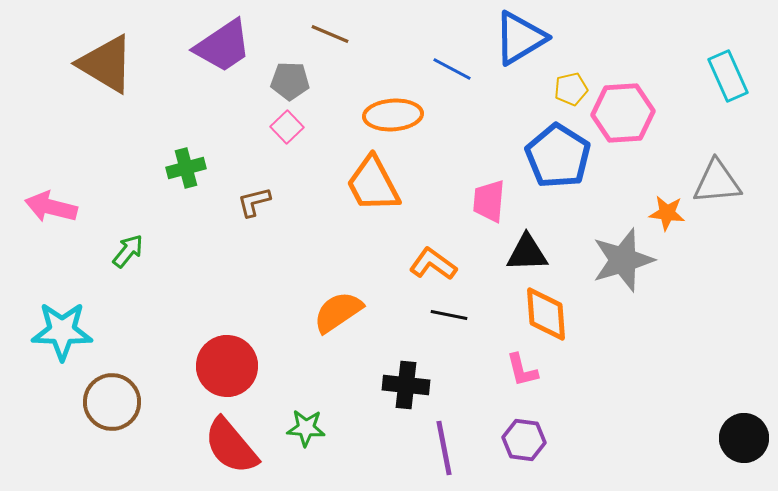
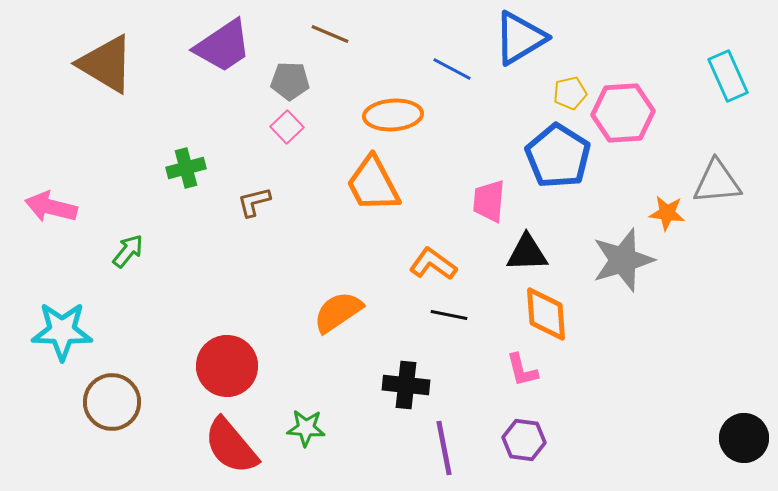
yellow pentagon: moved 1 px left, 4 px down
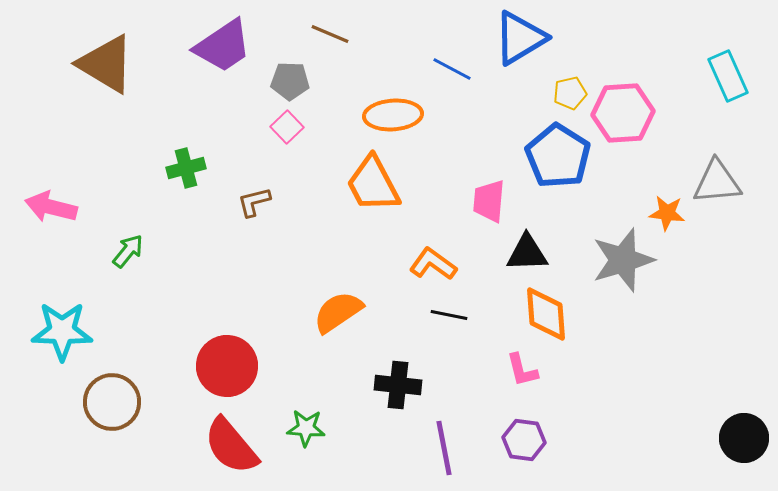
black cross: moved 8 px left
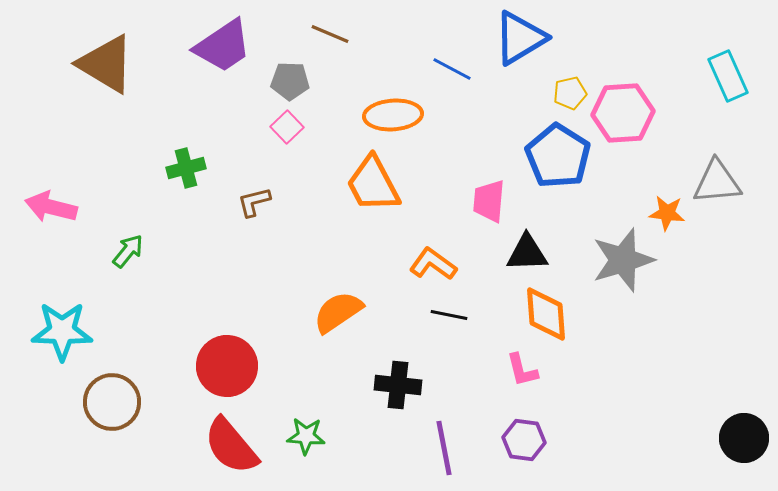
green star: moved 8 px down
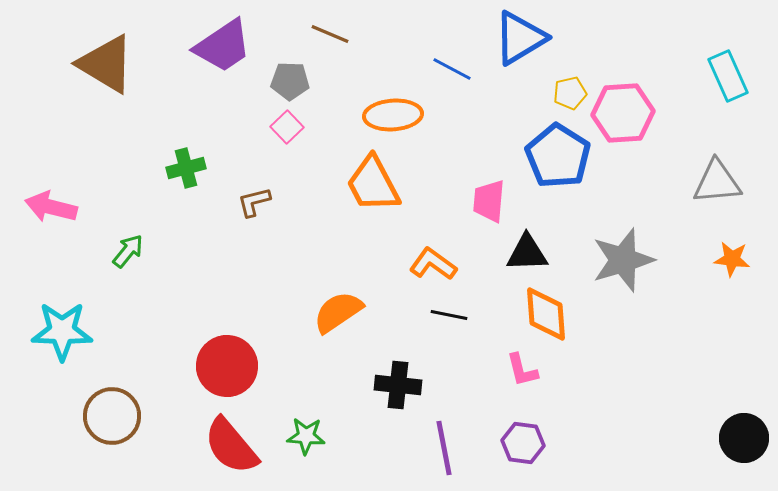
orange star: moved 65 px right, 46 px down
brown circle: moved 14 px down
purple hexagon: moved 1 px left, 3 px down
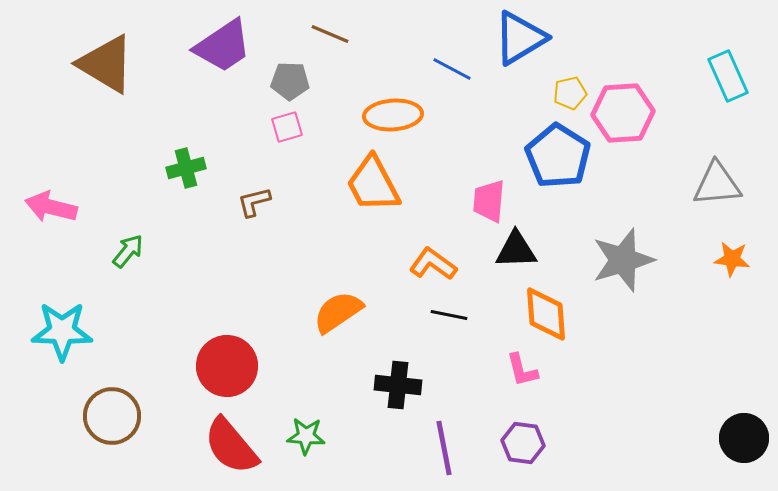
pink square: rotated 28 degrees clockwise
gray triangle: moved 2 px down
black triangle: moved 11 px left, 3 px up
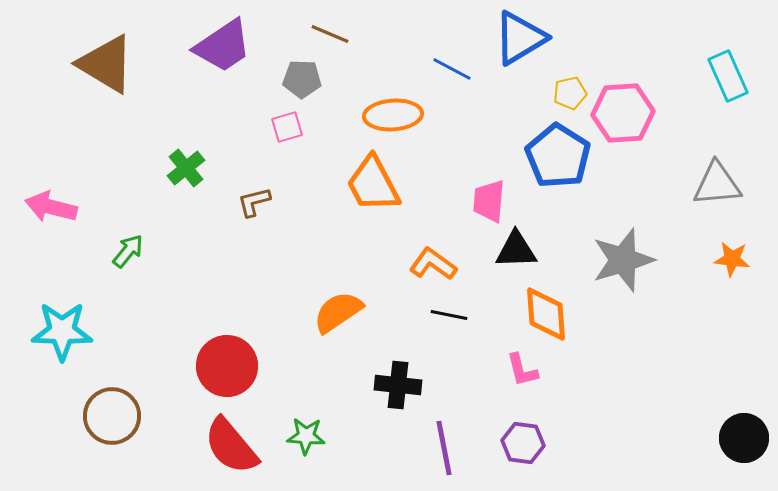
gray pentagon: moved 12 px right, 2 px up
green cross: rotated 24 degrees counterclockwise
